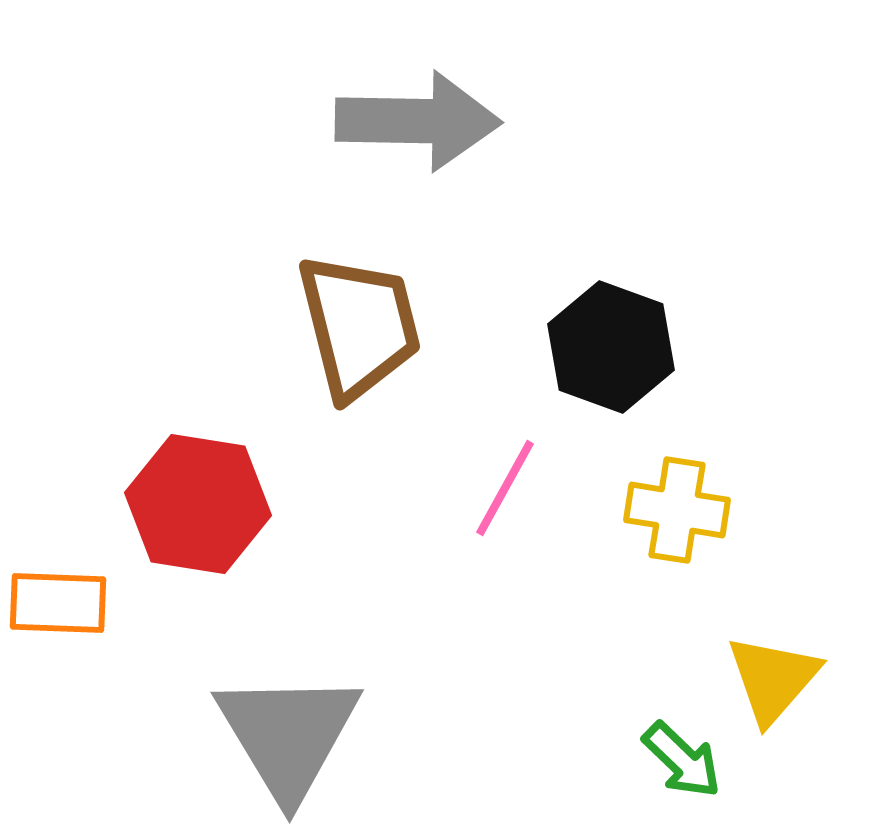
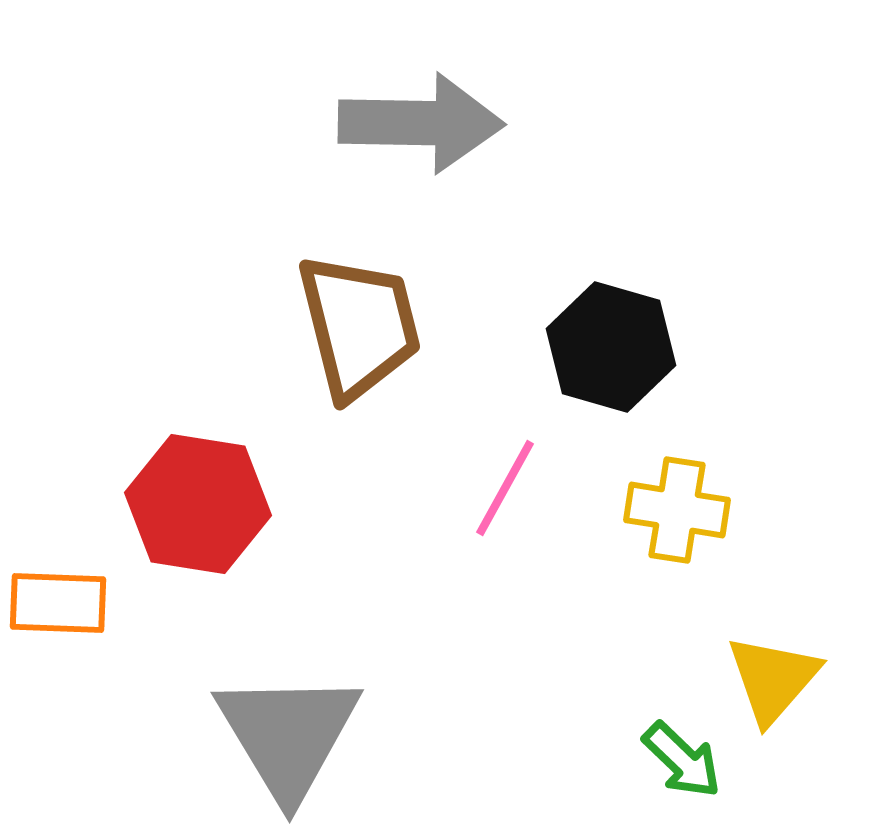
gray arrow: moved 3 px right, 2 px down
black hexagon: rotated 4 degrees counterclockwise
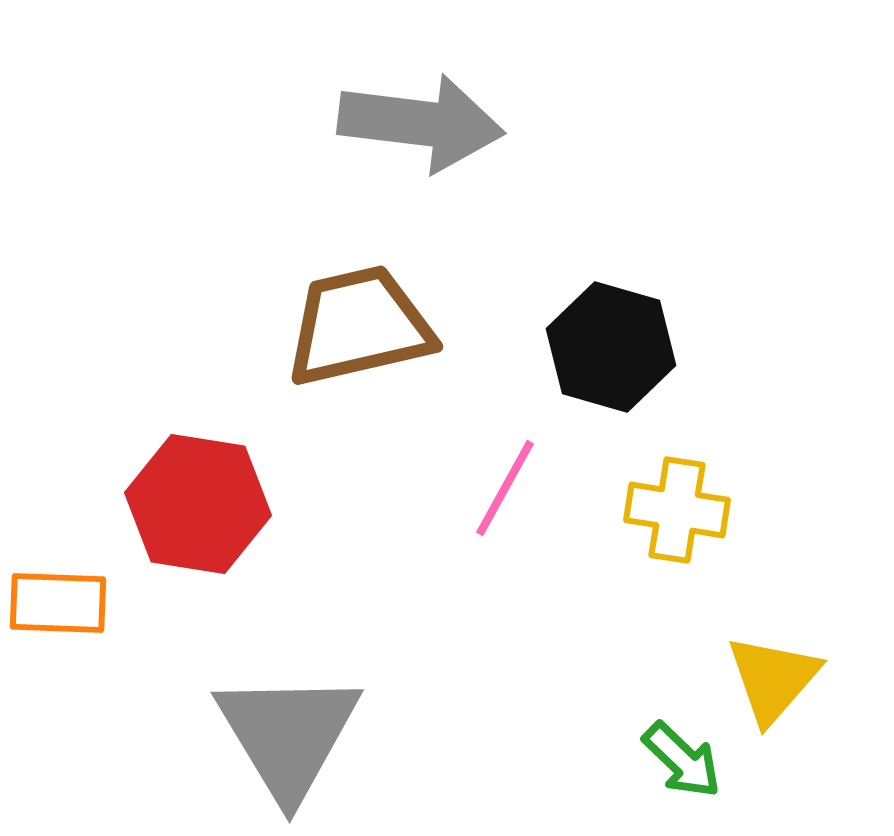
gray arrow: rotated 6 degrees clockwise
brown trapezoid: rotated 89 degrees counterclockwise
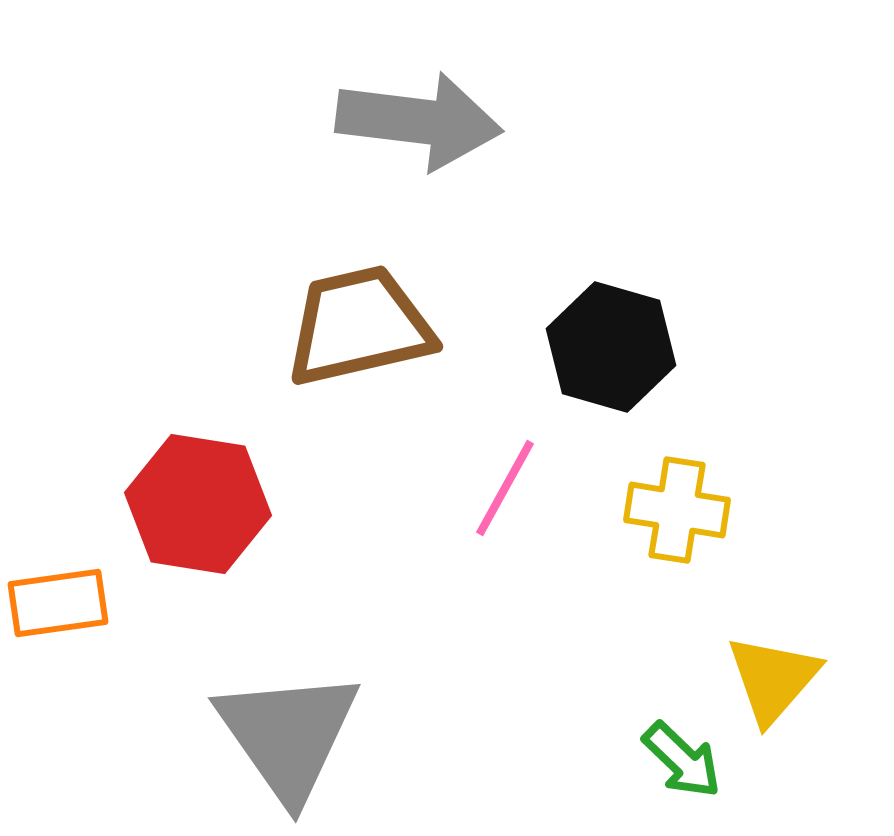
gray arrow: moved 2 px left, 2 px up
orange rectangle: rotated 10 degrees counterclockwise
gray triangle: rotated 4 degrees counterclockwise
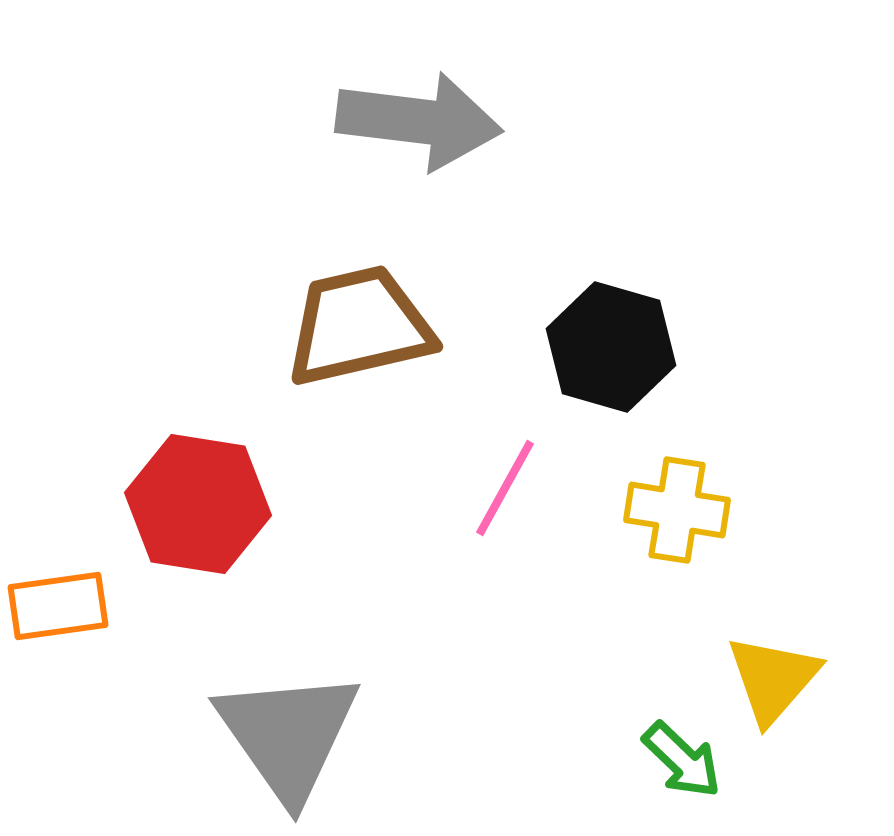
orange rectangle: moved 3 px down
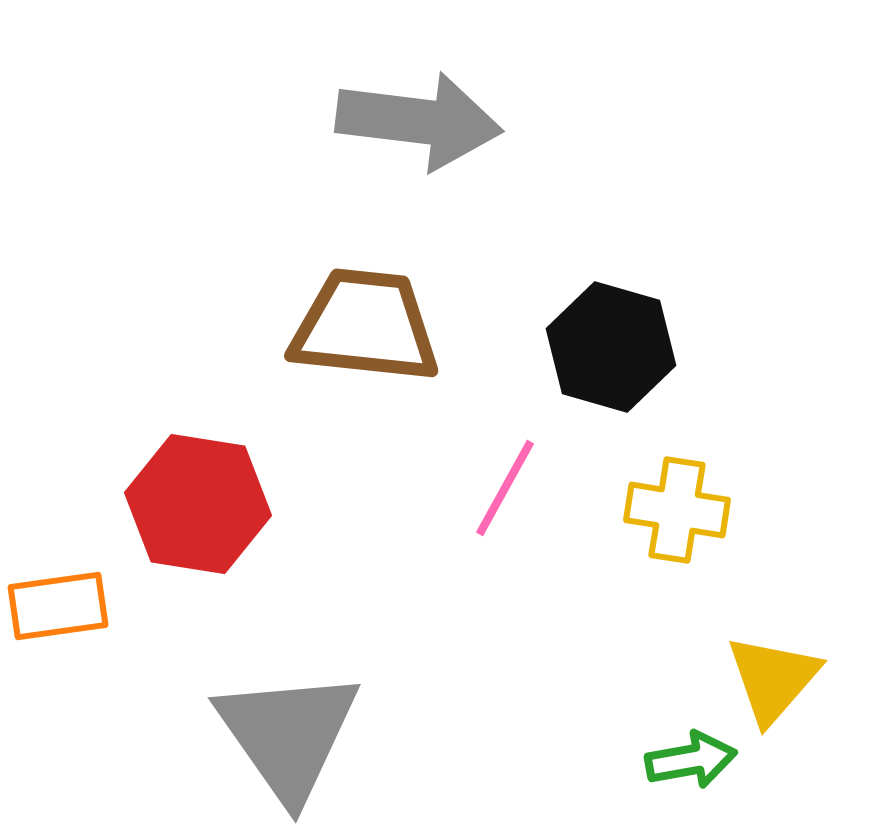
brown trapezoid: moved 6 px right; rotated 19 degrees clockwise
green arrow: moved 9 px right; rotated 54 degrees counterclockwise
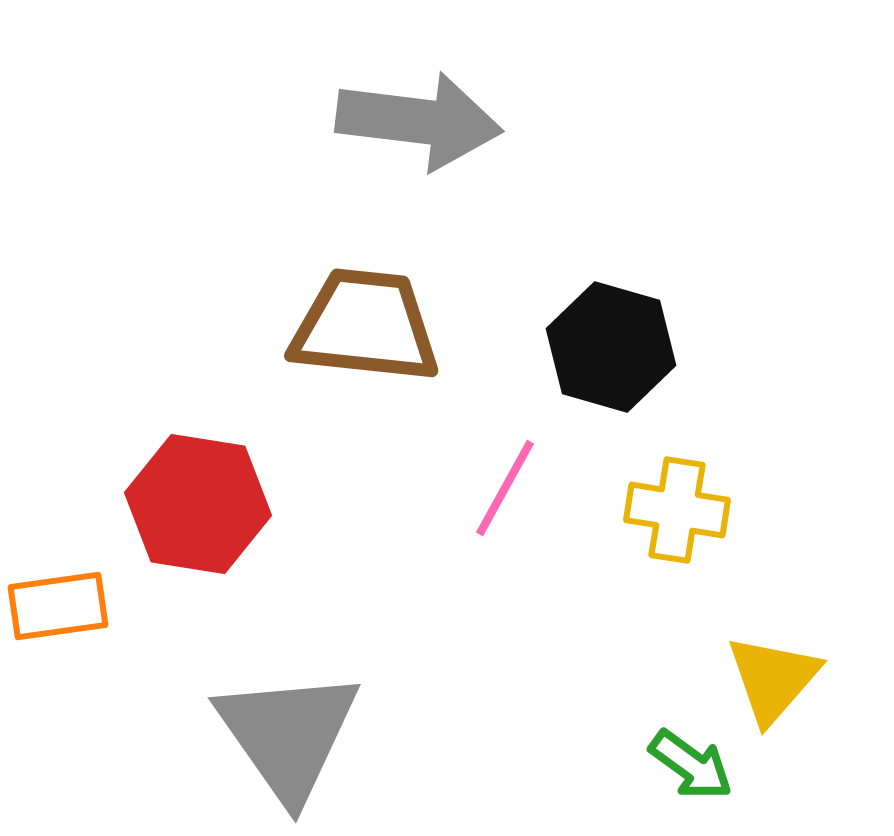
green arrow: moved 5 px down; rotated 46 degrees clockwise
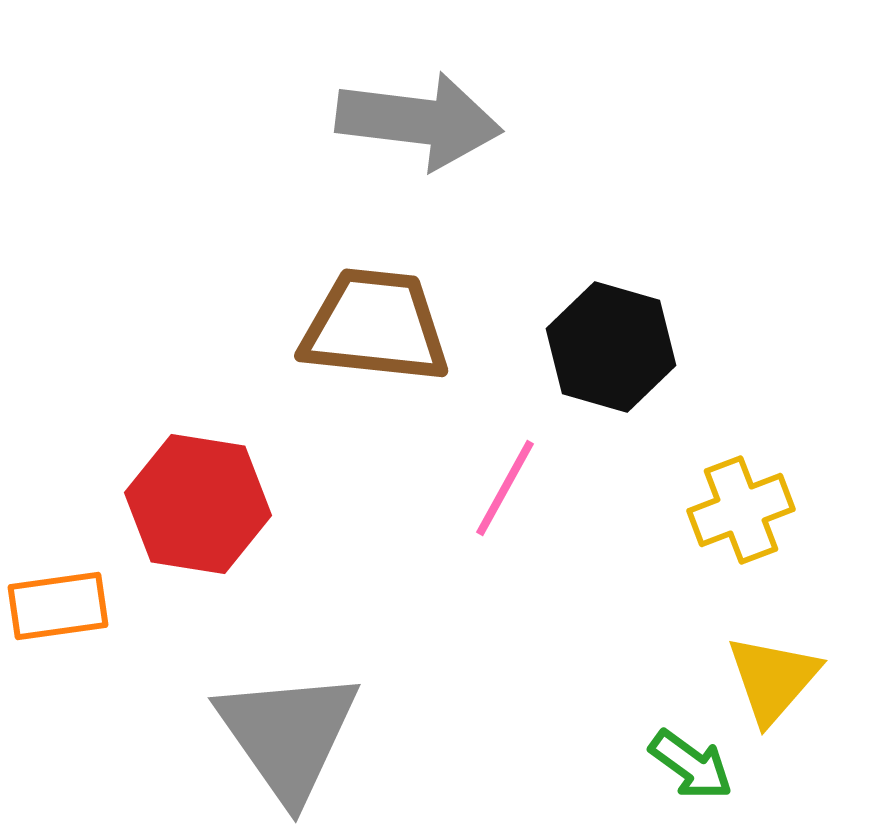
brown trapezoid: moved 10 px right
yellow cross: moved 64 px right; rotated 30 degrees counterclockwise
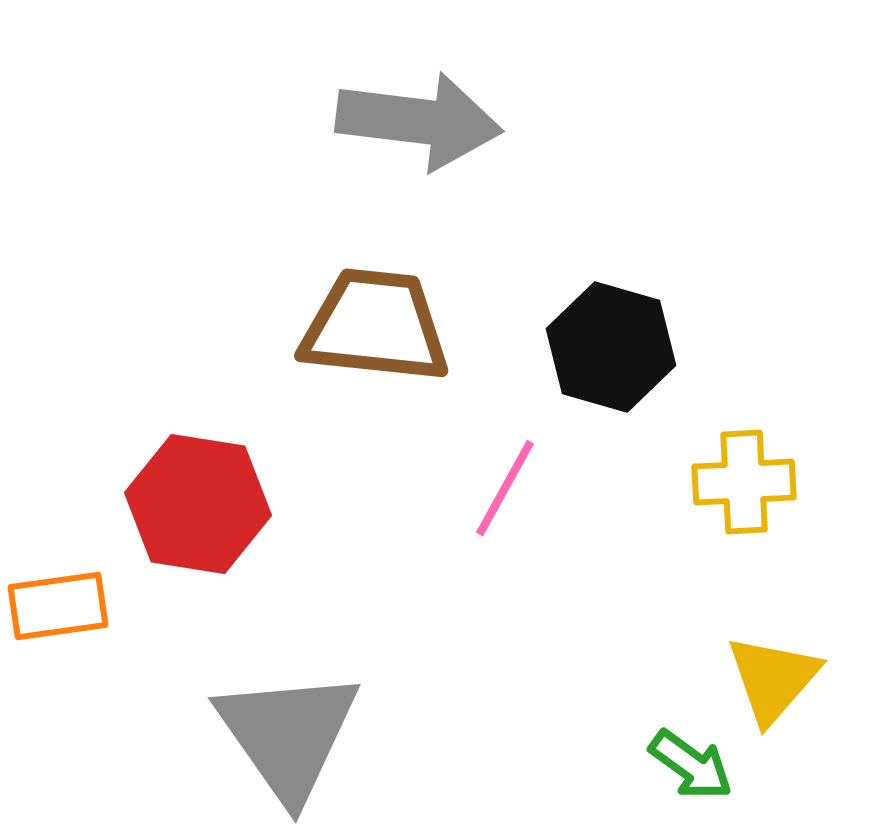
yellow cross: moved 3 px right, 28 px up; rotated 18 degrees clockwise
